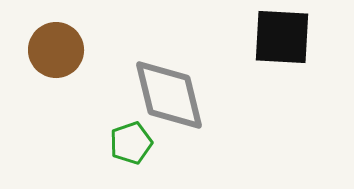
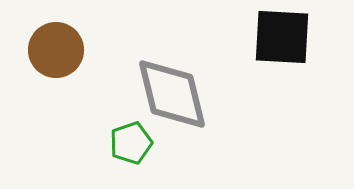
gray diamond: moved 3 px right, 1 px up
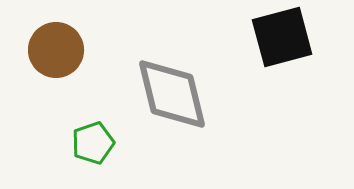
black square: rotated 18 degrees counterclockwise
green pentagon: moved 38 px left
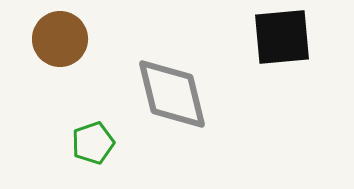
black square: rotated 10 degrees clockwise
brown circle: moved 4 px right, 11 px up
